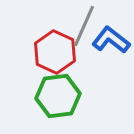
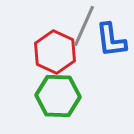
blue L-shape: rotated 135 degrees counterclockwise
green hexagon: rotated 9 degrees clockwise
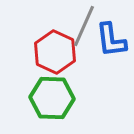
green hexagon: moved 6 px left, 2 px down
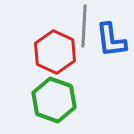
gray line: rotated 21 degrees counterclockwise
green hexagon: moved 2 px right, 2 px down; rotated 18 degrees clockwise
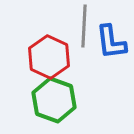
blue L-shape: moved 2 px down
red hexagon: moved 6 px left, 5 px down
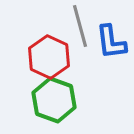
gray line: moved 4 px left; rotated 18 degrees counterclockwise
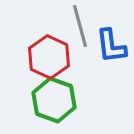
blue L-shape: moved 4 px down
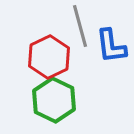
red hexagon: rotated 9 degrees clockwise
green hexagon: rotated 6 degrees clockwise
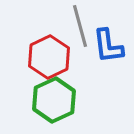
blue L-shape: moved 3 px left
green hexagon: rotated 9 degrees clockwise
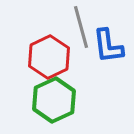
gray line: moved 1 px right, 1 px down
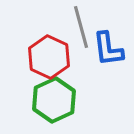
blue L-shape: moved 3 px down
red hexagon: rotated 9 degrees counterclockwise
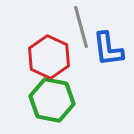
green hexagon: moved 2 px left; rotated 24 degrees counterclockwise
